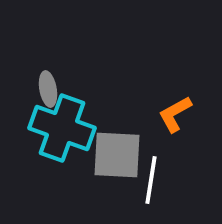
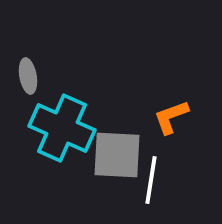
gray ellipse: moved 20 px left, 13 px up
orange L-shape: moved 4 px left, 3 px down; rotated 9 degrees clockwise
cyan cross: rotated 4 degrees clockwise
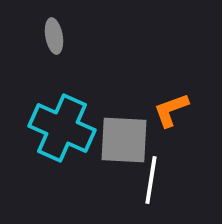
gray ellipse: moved 26 px right, 40 px up
orange L-shape: moved 7 px up
gray square: moved 7 px right, 15 px up
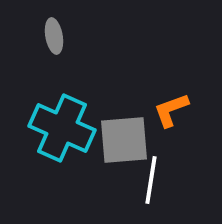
gray square: rotated 8 degrees counterclockwise
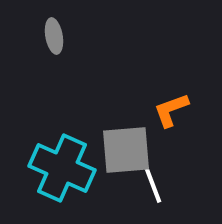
cyan cross: moved 40 px down
gray square: moved 2 px right, 10 px down
white line: rotated 30 degrees counterclockwise
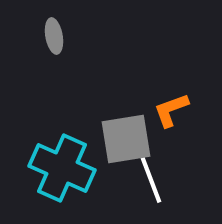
gray square: moved 11 px up; rotated 4 degrees counterclockwise
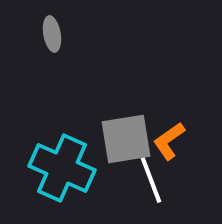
gray ellipse: moved 2 px left, 2 px up
orange L-shape: moved 2 px left, 31 px down; rotated 15 degrees counterclockwise
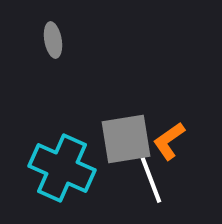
gray ellipse: moved 1 px right, 6 px down
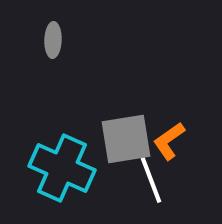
gray ellipse: rotated 12 degrees clockwise
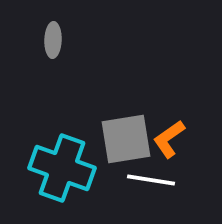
orange L-shape: moved 2 px up
cyan cross: rotated 4 degrees counterclockwise
white line: rotated 60 degrees counterclockwise
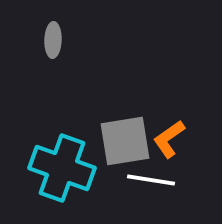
gray square: moved 1 px left, 2 px down
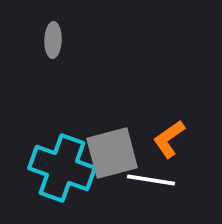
gray square: moved 13 px left, 12 px down; rotated 6 degrees counterclockwise
